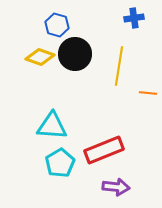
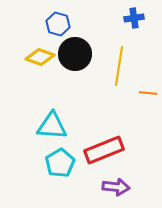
blue hexagon: moved 1 px right, 1 px up
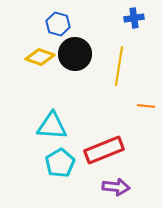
orange line: moved 2 px left, 13 px down
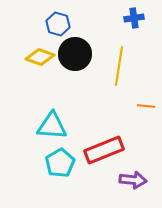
purple arrow: moved 17 px right, 7 px up
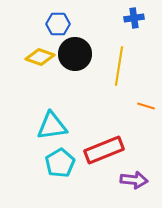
blue hexagon: rotated 15 degrees counterclockwise
orange line: rotated 12 degrees clockwise
cyan triangle: rotated 12 degrees counterclockwise
purple arrow: moved 1 px right
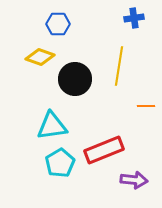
black circle: moved 25 px down
orange line: rotated 18 degrees counterclockwise
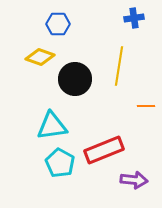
cyan pentagon: rotated 12 degrees counterclockwise
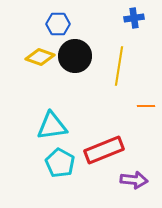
black circle: moved 23 px up
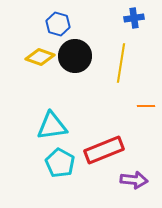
blue hexagon: rotated 15 degrees clockwise
yellow line: moved 2 px right, 3 px up
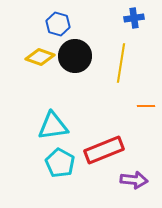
cyan triangle: moved 1 px right
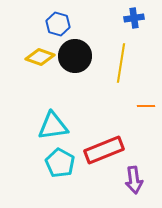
purple arrow: rotated 76 degrees clockwise
